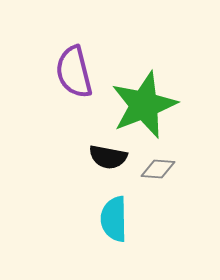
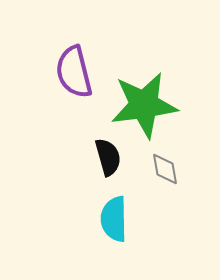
green star: rotated 14 degrees clockwise
black semicircle: rotated 117 degrees counterclockwise
gray diamond: moved 7 px right; rotated 76 degrees clockwise
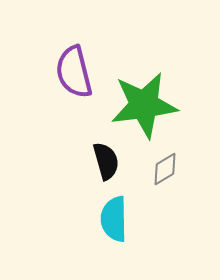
black semicircle: moved 2 px left, 4 px down
gray diamond: rotated 68 degrees clockwise
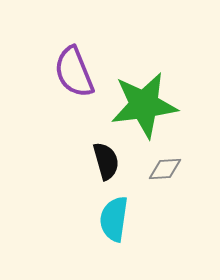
purple semicircle: rotated 8 degrees counterclockwise
gray diamond: rotated 28 degrees clockwise
cyan semicircle: rotated 9 degrees clockwise
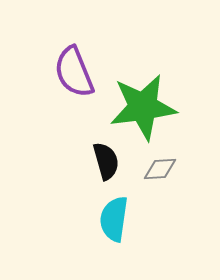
green star: moved 1 px left, 2 px down
gray diamond: moved 5 px left
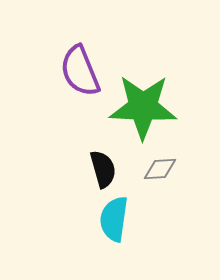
purple semicircle: moved 6 px right, 1 px up
green star: rotated 10 degrees clockwise
black semicircle: moved 3 px left, 8 px down
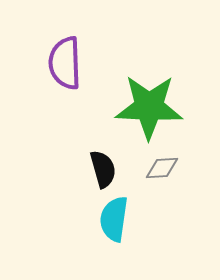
purple semicircle: moved 15 px left, 8 px up; rotated 20 degrees clockwise
green star: moved 6 px right
gray diamond: moved 2 px right, 1 px up
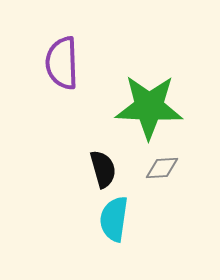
purple semicircle: moved 3 px left
